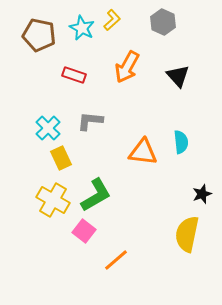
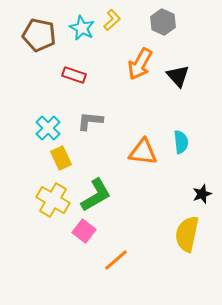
orange arrow: moved 13 px right, 3 px up
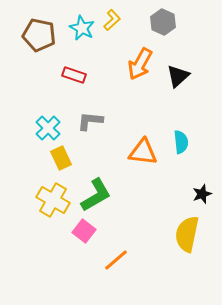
black triangle: rotated 30 degrees clockwise
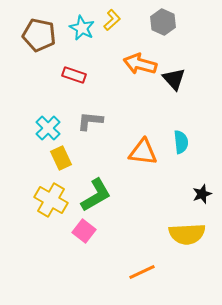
orange arrow: rotated 76 degrees clockwise
black triangle: moved 4 px left, 3 px down; rotated 30 degrees counterclockwise
yellow cross: moved 2 px left
yellow semicircle: rotated 105 degrees counterclockwise
orange line: moved 26 px right, 12 px down; rotated 16 degrees clockwise
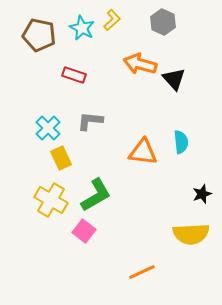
yellow semicircle: moved 4 px right
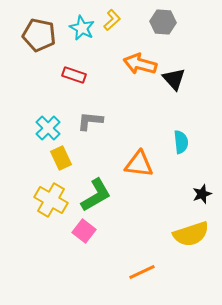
gray hexagon: rotated 20 degrees counterclockwise
orange triangle: moved 4 px left, 12 px down
yellow semicircle: rotated 15 degrees counterclockwise
